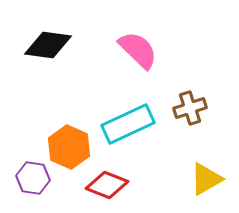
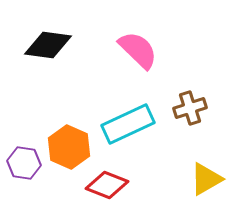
purple hexagon: moved 9 px left, 15 px up
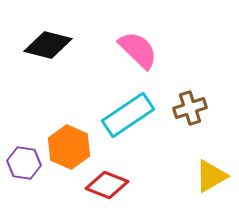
black diamond: rotated 6 degrees clockwise
cyan rectangle: moved 9 px up; rotated 9 degrees counterclockwise
yellow triangle: moved 5 px right, 3 px up
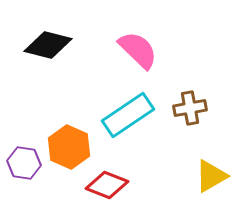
brown cross: rotated 8 degrees clockwise
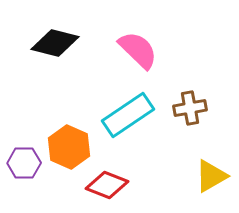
black diamond: moved 7 px right, 2 px up
purple hexagon: rotated 8 degrees counterclockwise
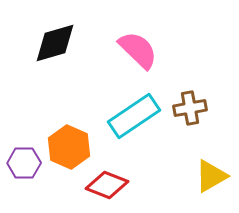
black diamond: rotated 30 degrees counterclockwise
cyan rectangle: moved 6 px right, 1 px down
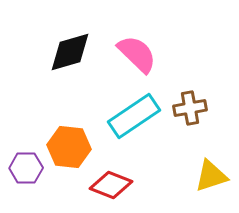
black diamond: moved 15 px right, 9 px down
pink semicircle: moved 1 px left, 4 px down
orange hexagon: rotated 18 degrees counterclockwise
purple hexagon: moved 2 px right, 5 px down
yellow triangle: rotated 12 degrees clockwise
red diamond: moved 4 px right
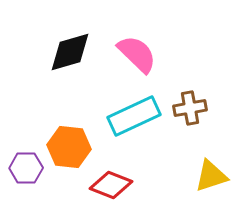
cyan rectangle: rotated 9 degrees clockwise
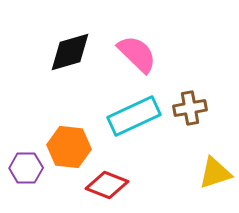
yellow triangle: moved 4 px right, 3 px up
red diamond: moved 4 px left
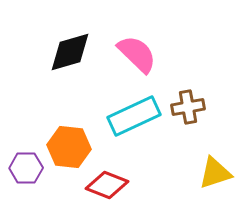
brown cross: moved 2 px left, 1 px up
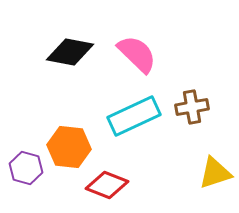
black diamond: rotated 27 degrees clockwise
brown cross: moved 4 px right
purple hexagon: rotated 16 degrees clockwise
